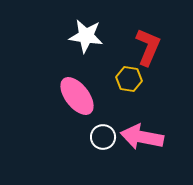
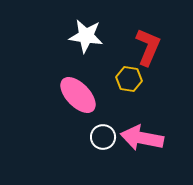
pink ellipse: moved 1 px right, 1 px up; rotated 6 degrees counterclockwise
pink arrow: moved 1 px down
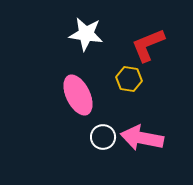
white star: moved 2 px up
red L-shape: moved 2 px up; rotated 135 degrees counterclockwise
pink ellipse: rotated 18 degrees clockwise
